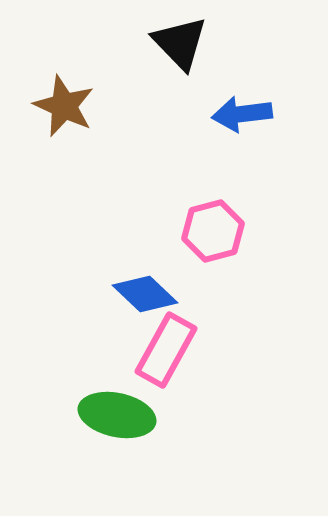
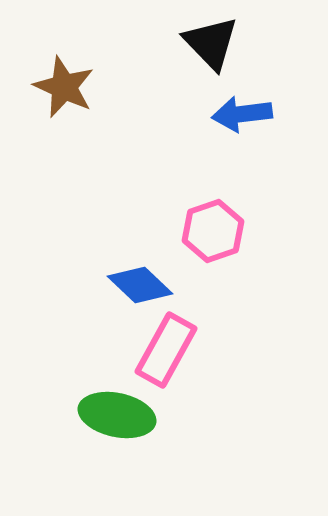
black triangle: moved 31 px right
brown star: moved 19 px up
pink hexagon: rotated 4 degrees counterclockwise
blue diamond: moved 5 px left, 9 px up
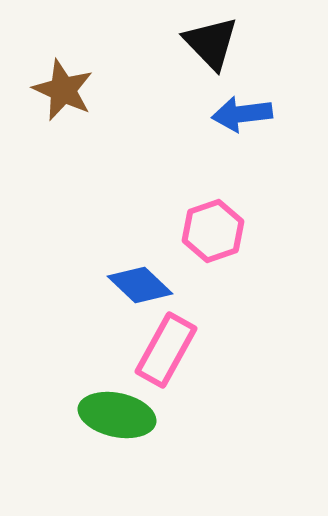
brown star: moved 1 px left, 3 px down
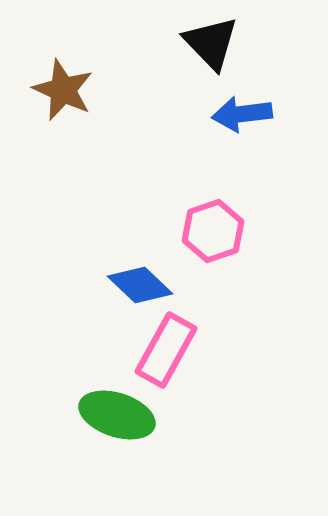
green ellipse: rotated 6 degrees clockwise
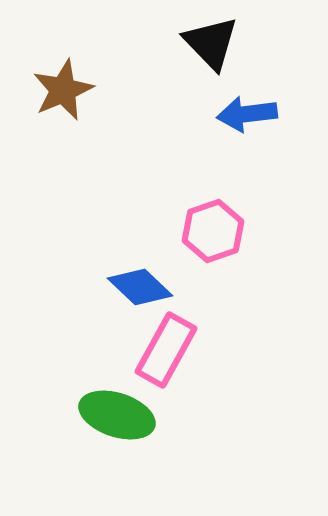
brown star: rotated 24 degrees clockwise
blue arrow: moved 5 px right
blue diamond: moved 2 px down
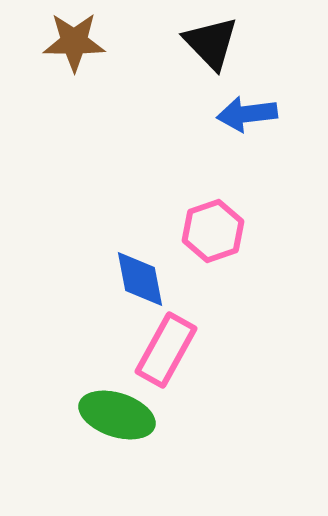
brown star: moved 11 px right, 48 px up; rotated 24 degrees clockwise
blue diamond: moved 8 px up; rotated 36 degrees clockwise
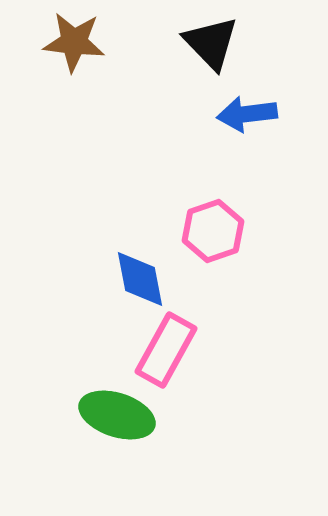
brown star: rotated 6 degrees clockwise
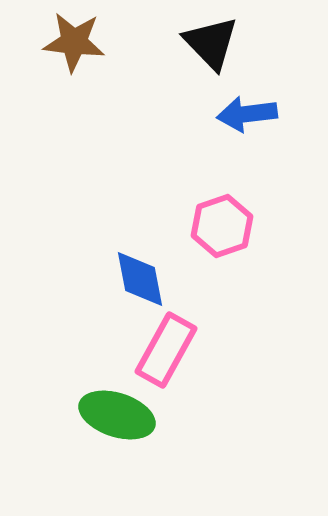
pink hexagon: moved 9 px right, 5 px up
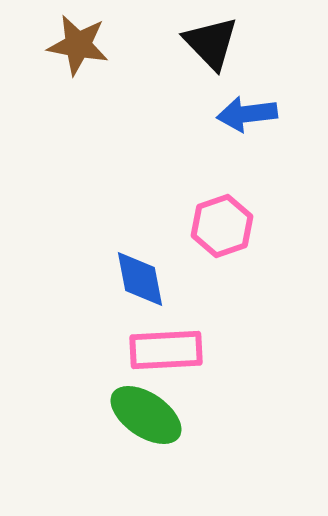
brown star: moved 4 px right, 3 px down; rotated 4 degrees clockwise
pink rectangle: rotated 58 degrees clockwise
green ellipse: moved 29 px right; rotated 16 degrees clockwise
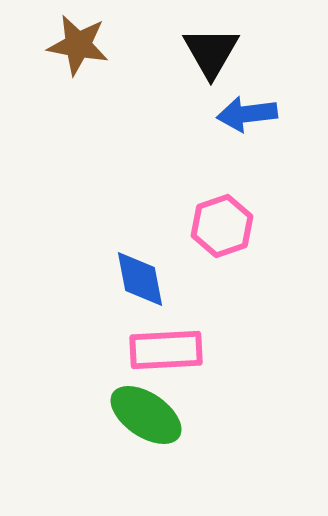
black triangle: moved 9 px down; rotated 14 degrees clockwise
